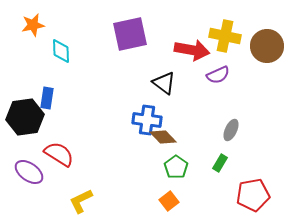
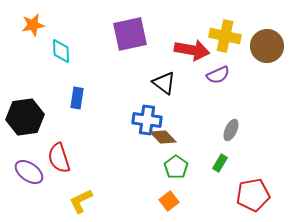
blue rectangle: moved 30 px right
red semicircle: moved 4 px down; rotated 140 degrees counterclockwise
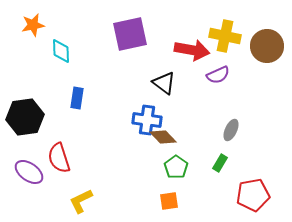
orange square: rotated 30 degrees clockwise
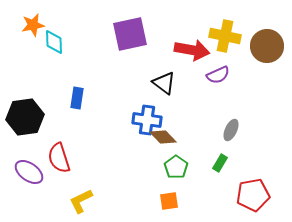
cyan diamond: moved 7 px left, 9 px up
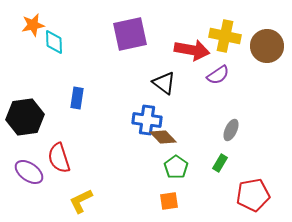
purple semicircle: rotated 10 degrees counterclockwise
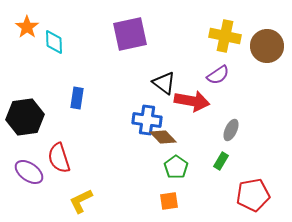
orange star: moved 6 px left, 2 px down; rotated 25 degrees counterclockwise
red arrow: moved 51 px down
green rectangle: moved 1 px right, 2 px up
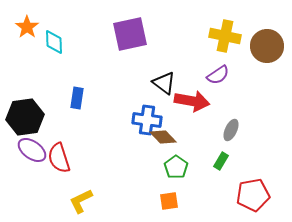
purple ellipse: moved 3 px right, 22 px up
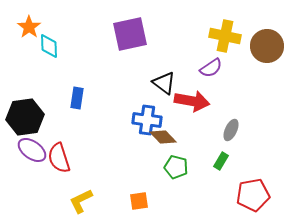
orange star: moved 2 px right
cyan diamond: moved 5 px left, 4 px down
purple semicircle: moved 7 px left, 7 px up
green pentagon: rotated 20 degrees counterclockwise
orange square: moved 30 px left
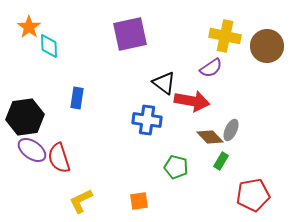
brown diamond: moved 47 px right
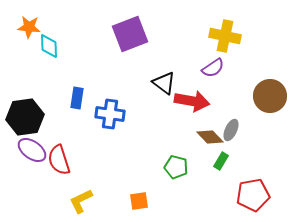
orange star: rotated 30 degrees counterclockwise
purple square: rotated 9 degrees counterclockwise
brown circle: moved 3 px right, 50 px down
purple semicircle: moved 2 px right
blue cross: moved 37 px left, 6 px up
red semicircle: moved 2 px down
